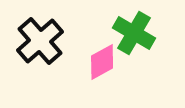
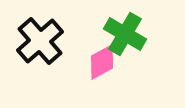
green cross: moved 9 px left, 1 px down
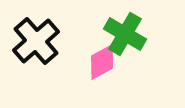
black cross: moved 4 px left
